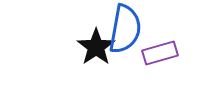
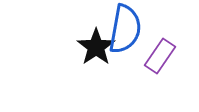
purple rectangle: moved 3 px down; rotated 40 degrees counterclockwise
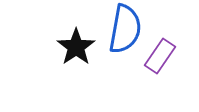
black star: moved 20 px left
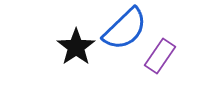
blue semicircle: rotated 36 degrees clockwise
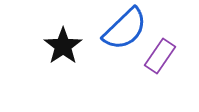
black star: moved 13 px left, 1 px up
